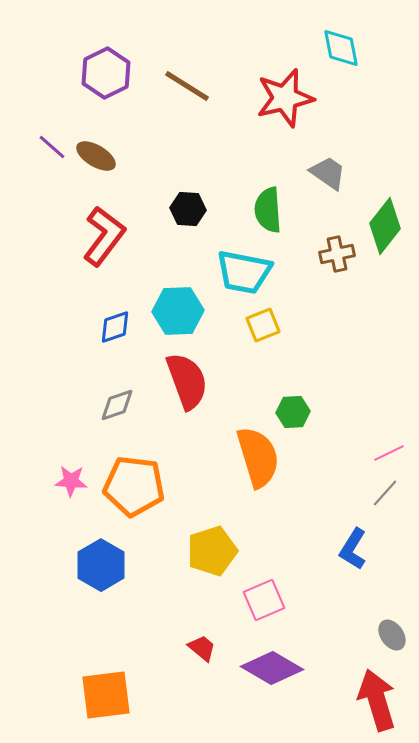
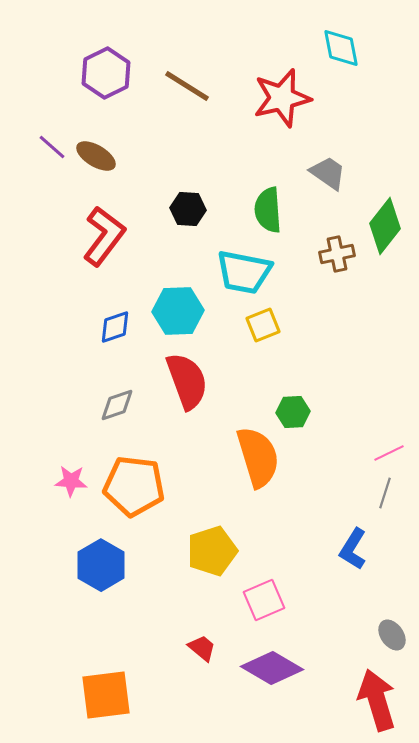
red star: moved 3 px left
gray line: rotated 24 degrees counterclockwise
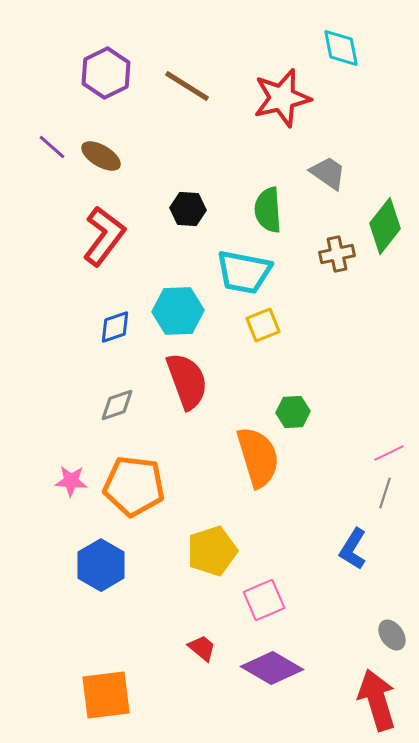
brown ellipse: moved 5 px right
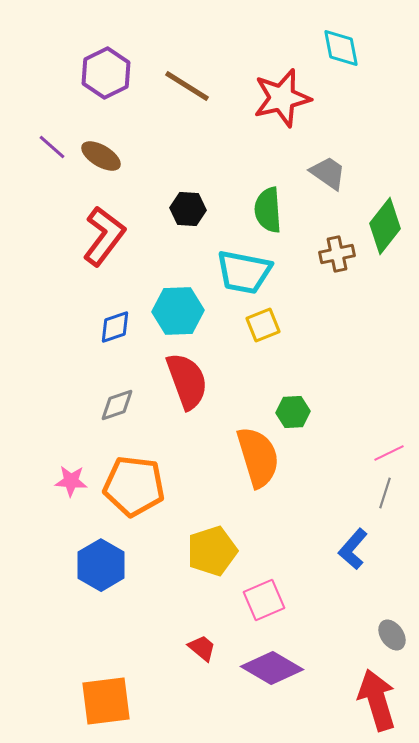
blue L-shape: rotated 9 degrees clockwise
orange square: moved 6 px down
